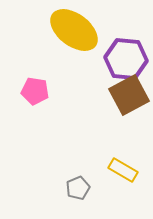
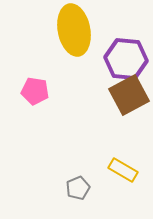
yellow ellipse: rotated 42 degrees clockwise
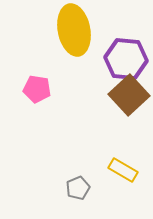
pink pentagon: moved 2 px right, 2 px up
brown square: rotated 15 degrees counterclockwise
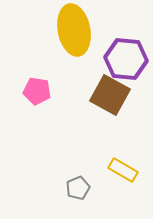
pink pentagon: moved 2 px down
brown square: moved 19 px left; rotated 18 degrees counterclockwise
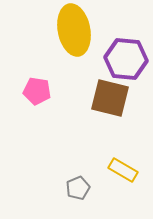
brown square: moved 3 px down; rotated 15 degrees counterclockwise
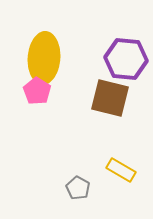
yellow ellipse: moved 30 px left, 28 px down; rotated 15 degrees clockwise
pink pentagon: rotated 24 degrees clockwise
yellow rectangle: moved 2 px left
gray pentagon: rotated 20 degrees counterclockwise
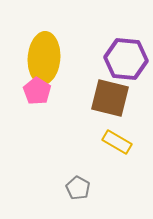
yellow rectangle: moved 4 px left, 28 px up
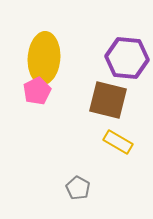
purple hexagon: moved 1 px right, 1 px up
pink pentagon: rotated 12 degrees clockwise
brown square: moved 2 px left, 2 px down
yellow rectangle: moved 1 px right
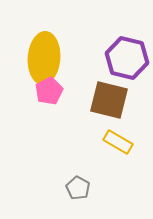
purple hexagon: rotated 9 degrees clockwise
pink pentagon: moved 12 px right
brown square: moved 1 px right
